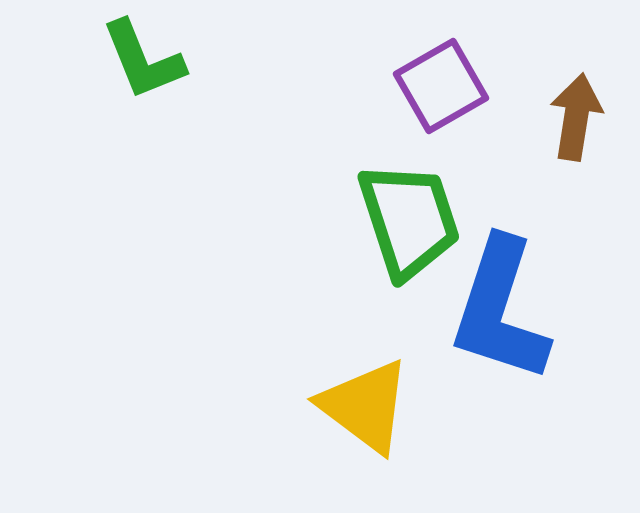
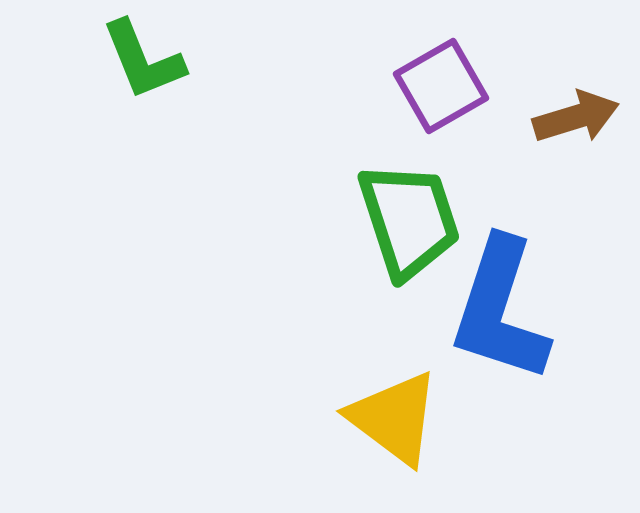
brown arrow: rotated 64 degrees clockwise
yellow triangle: moved 29 px right, 12 px down
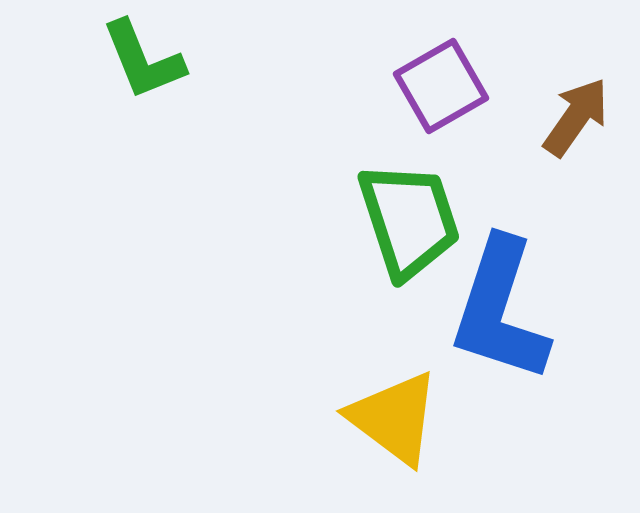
brown arrow: rotated 38 degrees counterclockwise
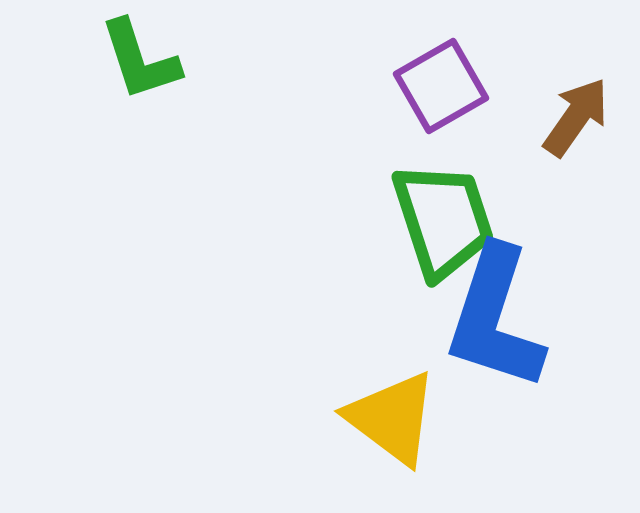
green L-shape: moved 3 px left; rotated 4 degrees clockwise
green trapezoid: moved 34 px right
blue L-shape: moved 5 px left, 8 px down
yellow triangle: moved 2 px left
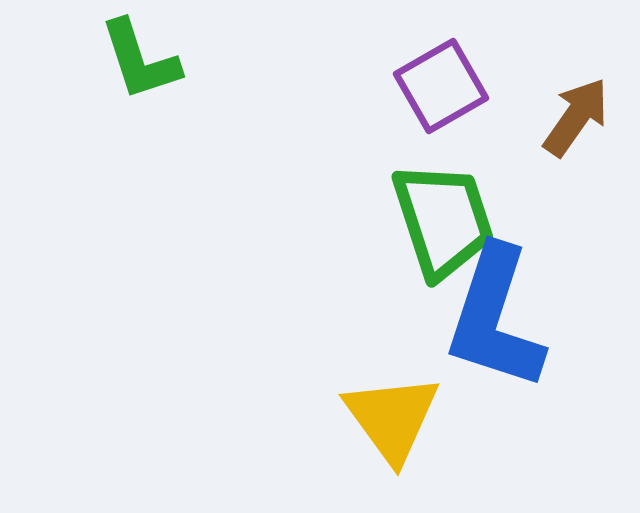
yellow triangle: rotated 17 degrees clockwise
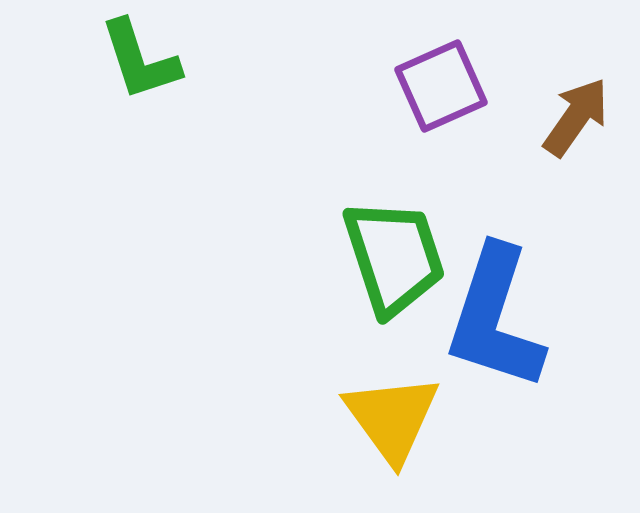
purple square: rotated 6 degrees clockwise
green trapezoid: moved 49 px left, 37 px down
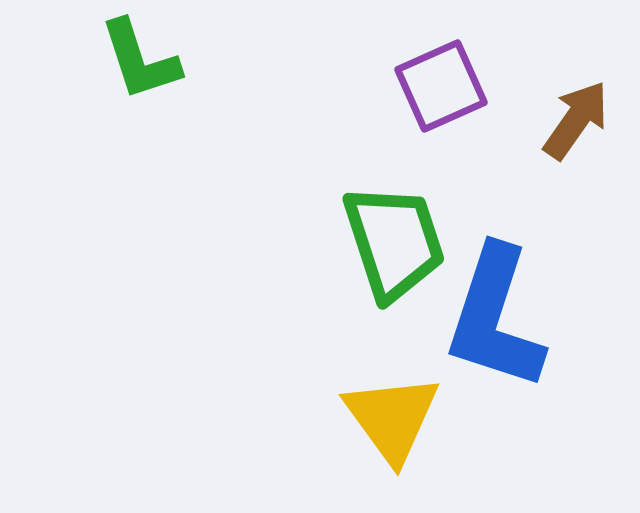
brown arrow: moved 3 px down
green trapezoid: moved 15 px up
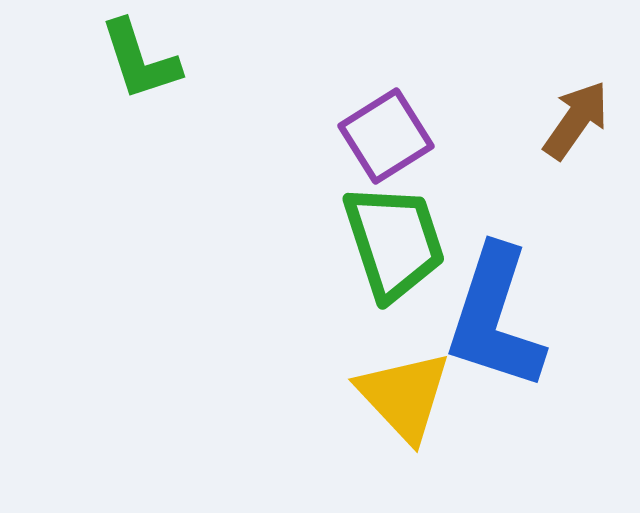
purple square: moved 55 px left, 50 px down; rotated 8 degrees counterclockwise
yellow triangle: moved 12 px right, 22 px up; rotated 7 degrees counterclockwise
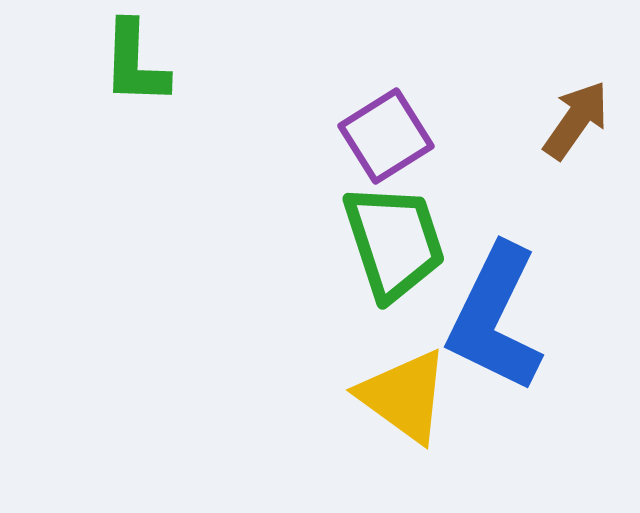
green L-shape: moved 5 px left, 3 px down; rotated 20 degrees clockwise
blue L-shape: rotated 8 degrees clockwise
yellow triangle: rotated 11 degrees counterclockwise
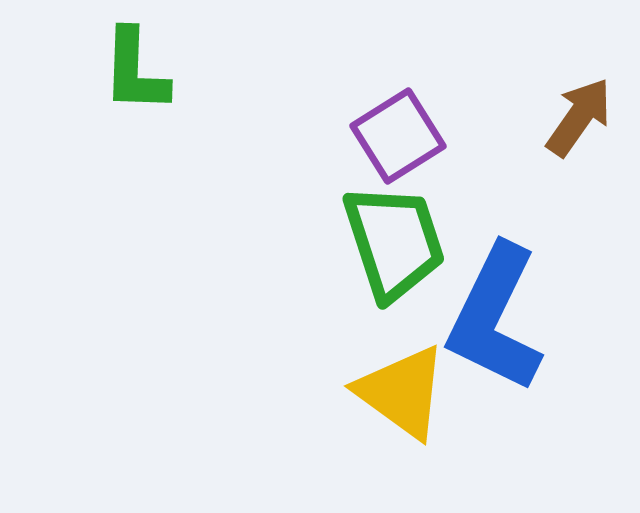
green L-shape: moved 8 px down
brown arrow: moved 3 px right, 3 px up
purple square: moved 12 px right
yellow triangle: moved 2 px left, 4 px up
